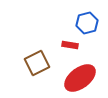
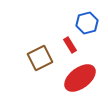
red rectangle: rotated 49 degrees clockwise
brown square: moved 3 px right, 5 px up
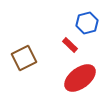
red rectangle: rotated 14 degrees counterclockwise
brown square: moved 16 px left
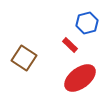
brown square: rotated 30 degrees counterclockwise
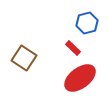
red rectangle: moved 3 px right, 3 px down
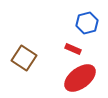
red rectangle: moved 1 px down; rotated 21 degrees counterclockwise
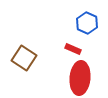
blue hexagon: rotated 20 degrees counterclockwise
red ellipse: rotated 48 degrees counterclockwise
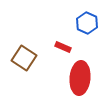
red rectangle: moved 10 px left, 2 px up
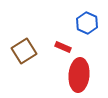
brown square: moved 7 px up; rotated 25 degrees clockwise
red ellipse: moved 1 px left, 3 px up
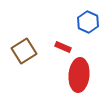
blue hexagon: moved 1 px right, 1 px up
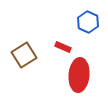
brown square: moved 4 px down
